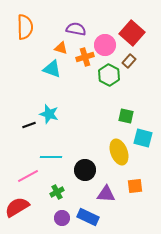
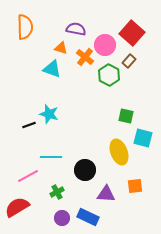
orange cross: rotated 36 degrees counterclockwise
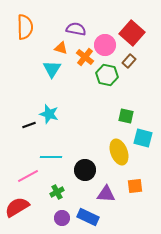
cyan triangle: rotated 42 degrees clockwise
green hexagon: moved 2 px left; rotated 15 degrees counterclockwise
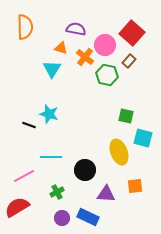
black line: rotated 40 degrees clockwise
pink line: moved 4 px left
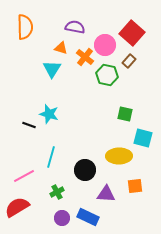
purple semicircle: moved 1 px left, 2 px up
green square: moved 1 px left, 2 px up
yellow ellipse: moved 4 px down; rotated 70 degrees counterclockwise
cyan line: rotated 75 degrees counterclockwise
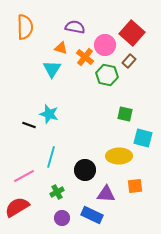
blue rectangle: moved 4 px right, 2 px up
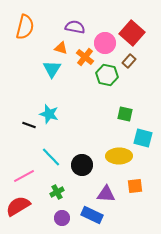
orange semicircle: rotated 15 degrees clockwise
pink circle: moved 2 px up
cyan line: rotated 60 degrees counterclockwise
black circle: moved 3 px left, 5 px up
red semicircle: moved 1 px right, 1 px up
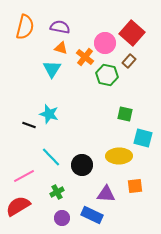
purple semicircle: moved 15 px left
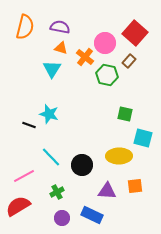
red square: moved 3 px right
purple triangle: moved 1 px right, 3 px up
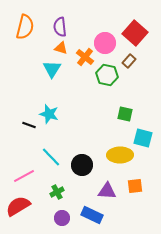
purple semicircle: rotated 108 degrees counterclockwise
yellow ellipse: moved 1 px right, 1 px up
